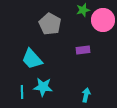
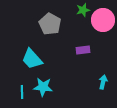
cyan arrow: moved 17 px right, 13 px up
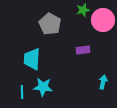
cyan trapezoid: rotated 45 degrees clockwise
